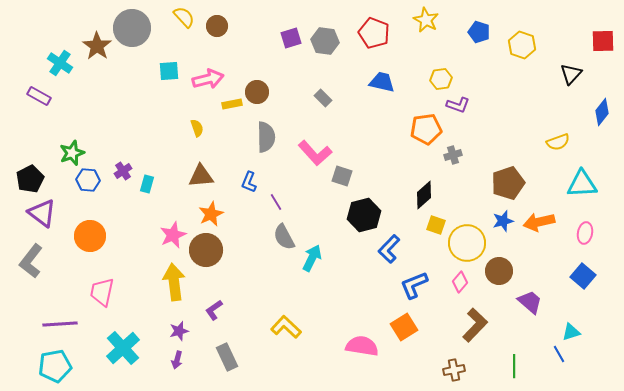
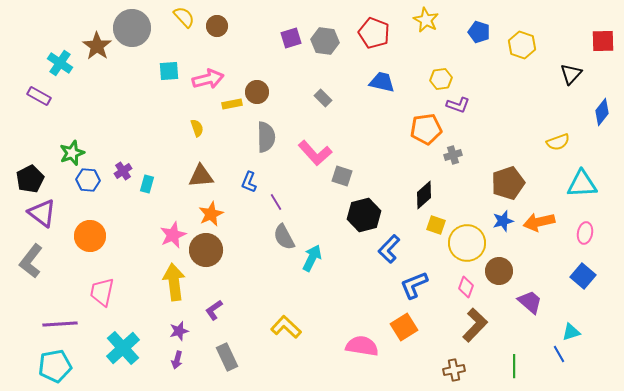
pink diamond at (460, 282): moved 6 px right, 5 px down; rotated 20 degrees counterclockwise
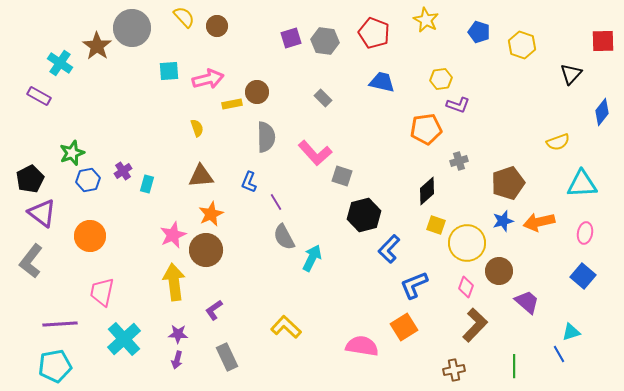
gray cross at (453, 155): moved 6 px right, 6 px down
blue hexagon at (88, 180): rotated 15 degrees counterclockwise
black diamond at (424, 195): moved 3 px right, 4 px up
purple trapezoid at (530, 302): moved 3 px left
purple star at (179, 331): moved 1 px left, 3 px down; rotated 18 degrees clockwise
cyan cross at (123, 348): moved 1 px right, 9 px up
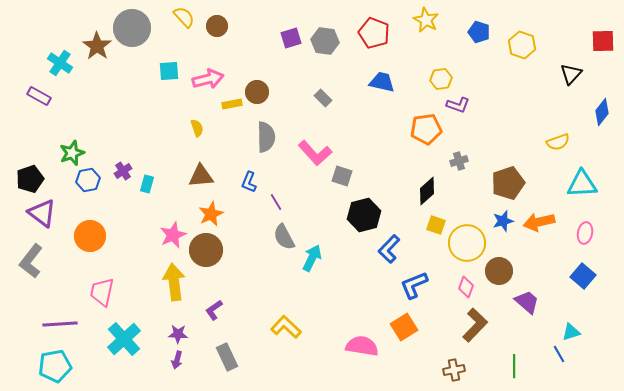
black pentagon at (30, 179): rotated 8 degrees clockwise
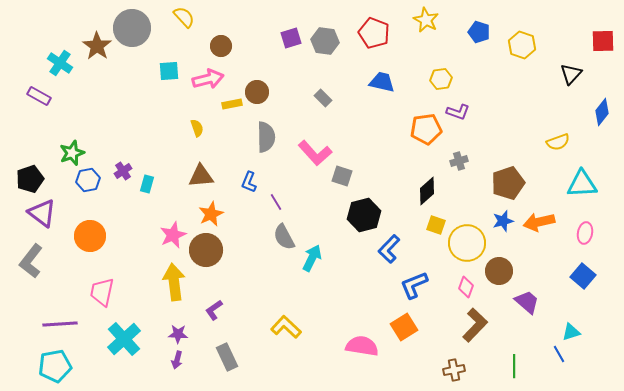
brown circle at (217, 26): moved 4 px right, 20 px down
purple L-shape at (458, 105): moved 7 px down
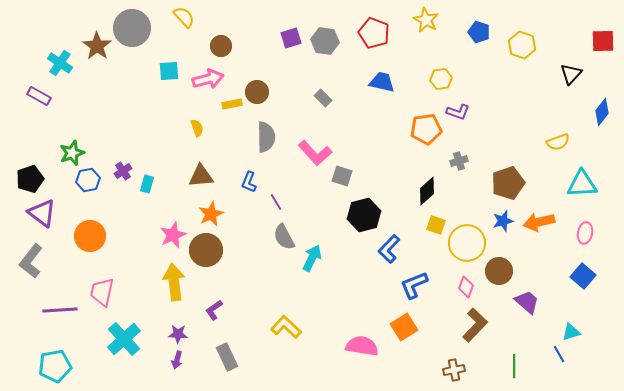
purple line at (60, 324): moved 14 px up
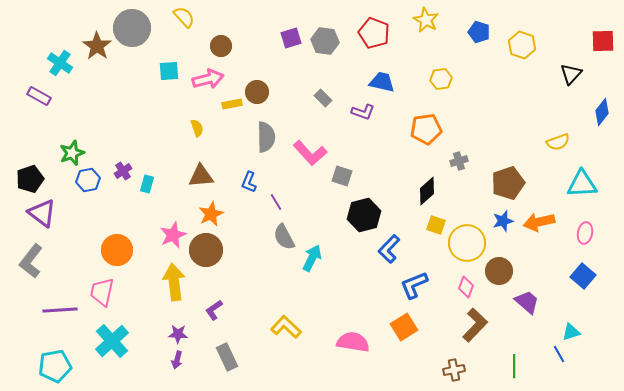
purple L-shape at (458, 112): moved 95 px left
pink L-shape at (315, 153): moved 5 px left
orange circle at (90, 236): moved 27 px right, 14 px down
cyan cross at (124, 339): moved 12 px left, 2 px down
pink semicircle at (362, 346): moved 9 px left, 4 px up
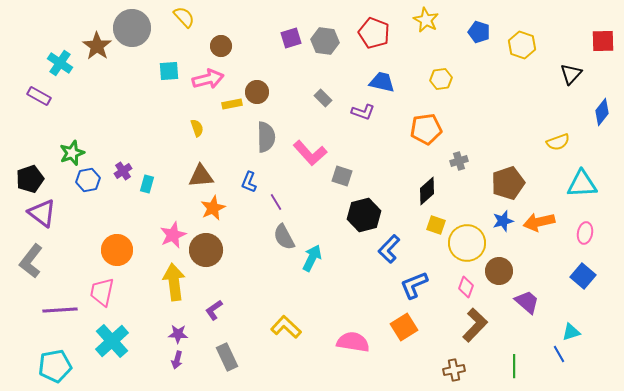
orange star at (211, 214): moved 2 px right, 6 px up
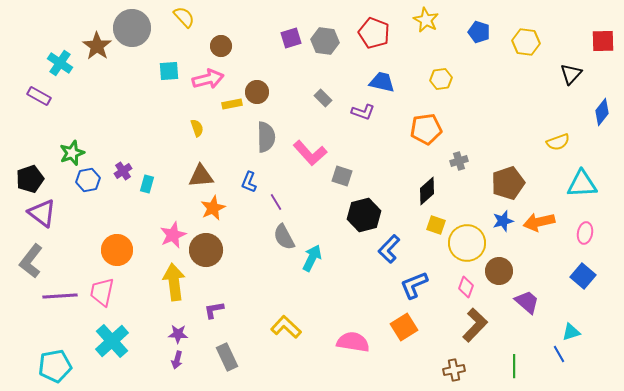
yellow hexagon at (522, 45): moved 4 px right, 3 px up; rotated 12 degrees counterclockwise
purple line at (60, 310): moved 14 px up
purple L-shape at (214, 310): rotated 25 degrees clockwise
